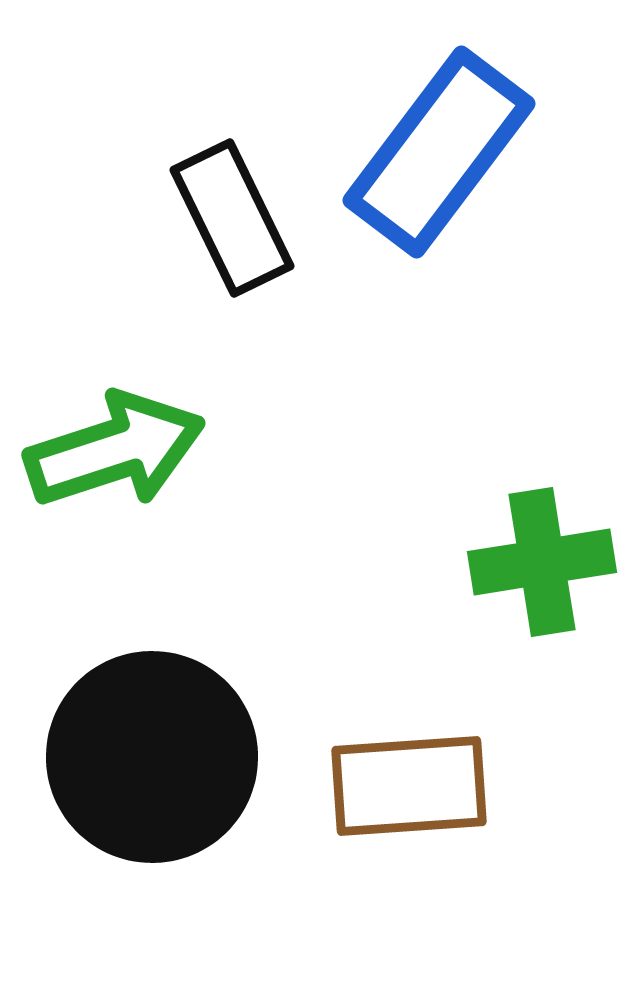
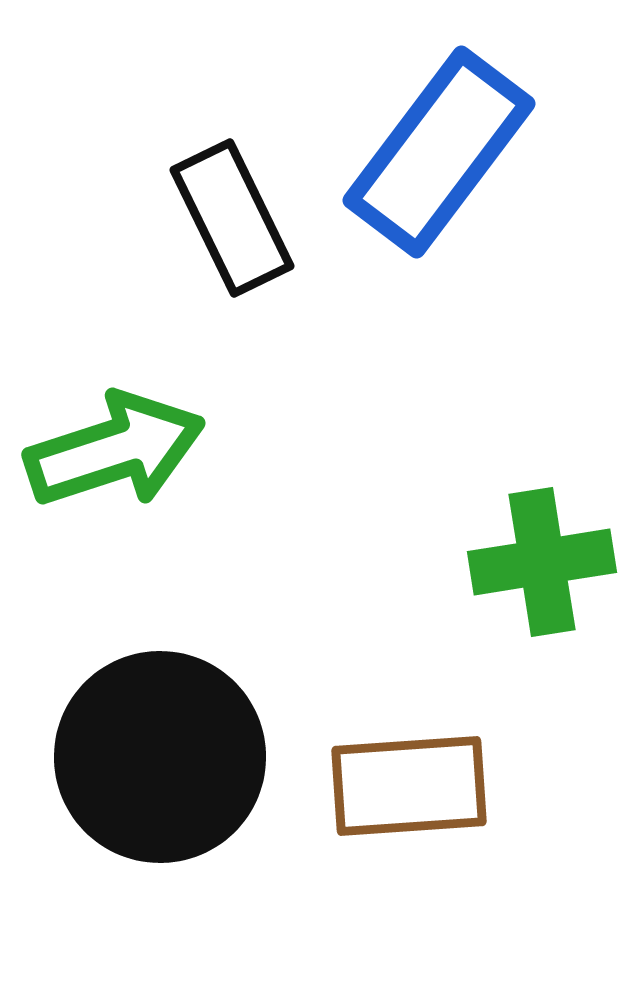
black circle: moved 8 px right
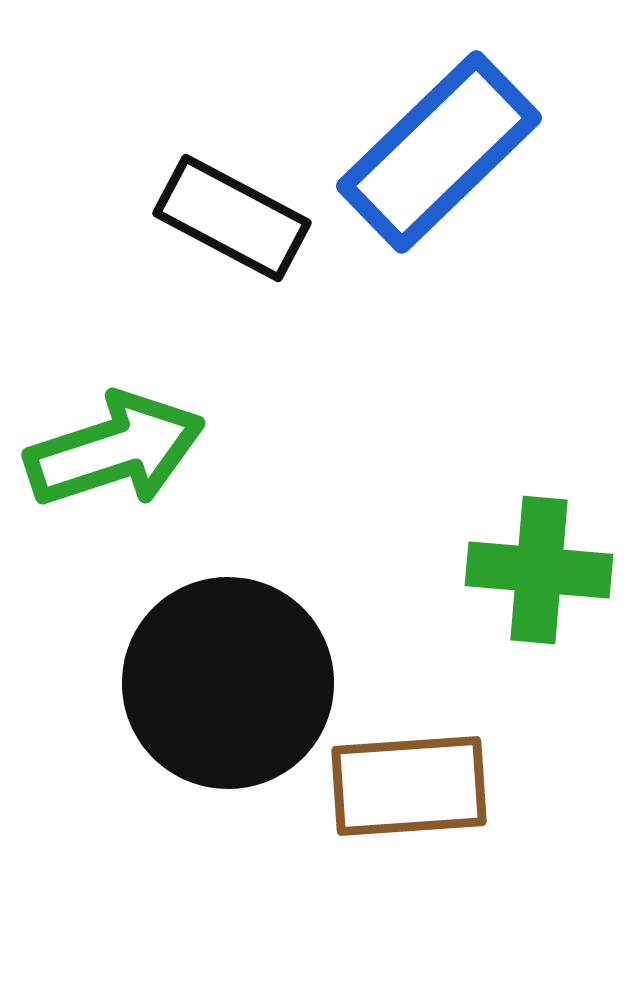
blue rectangle: rotated 9 degrees clockwise
black rectangle: rotated 36 degrees counterclockwise
green cross: moved 3 px left, 8 px down; rotated 14 degrees clockwise
black circle: moved 68 px right, 74 px up
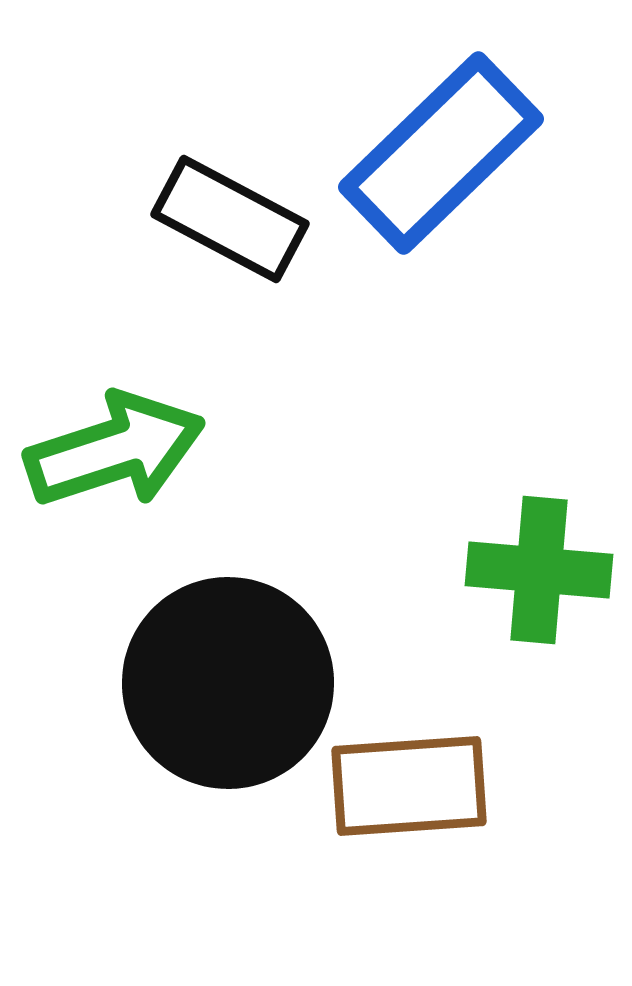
blue rectangle: moved 2 px right, 1 px down
black rectangle: moved 2 px left, 1 px down
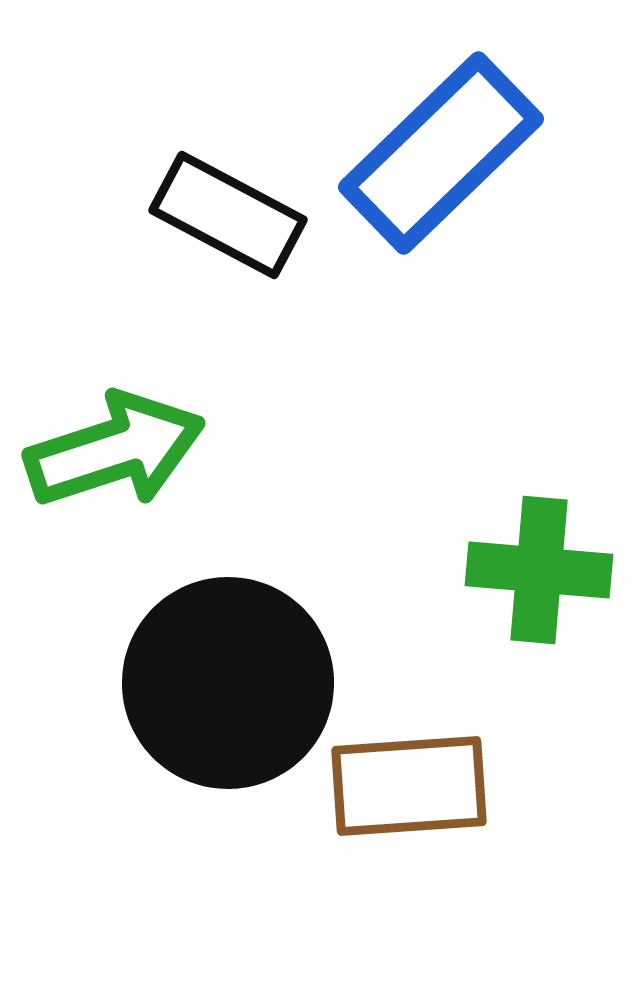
black rectangle: moved 2 px left, 4 px up
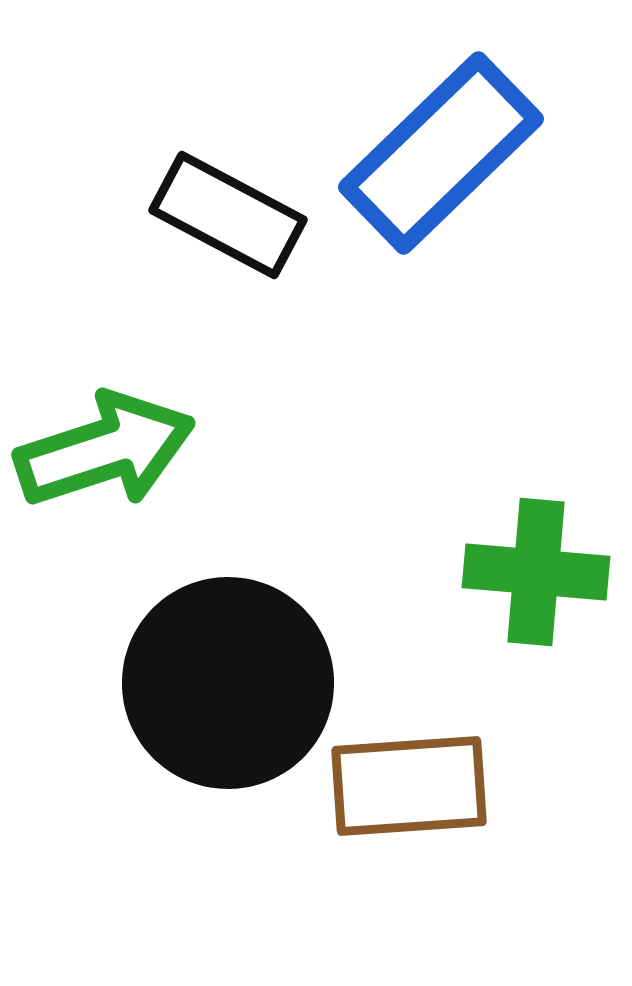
green arrow: moved 10 px left
green cross: moved 3 px left, 2 px down
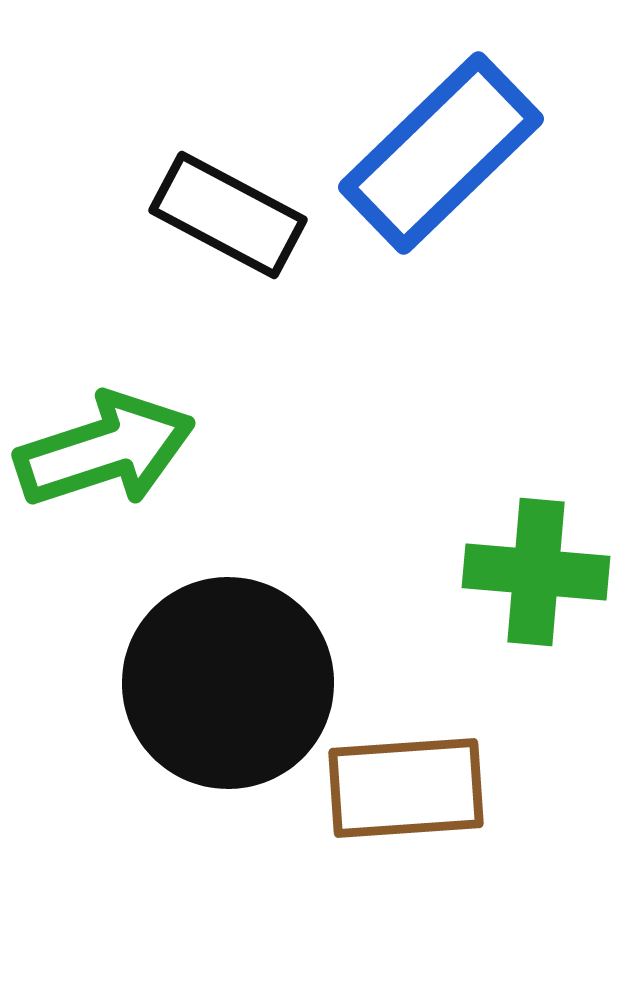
brown rectangle: moved 3 px left, 2 px down
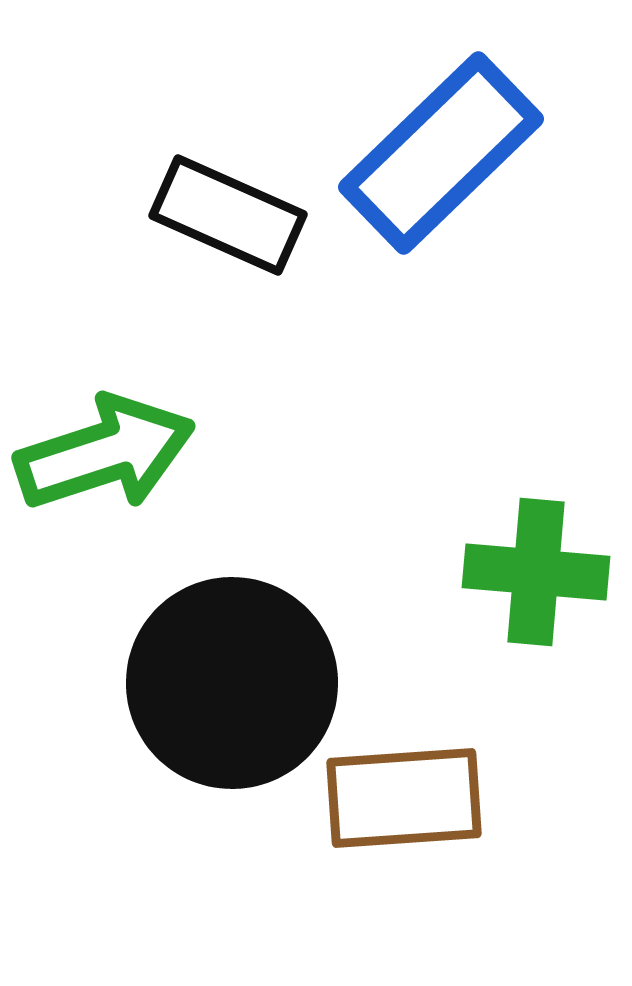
black rectangle: rotated 4 degrees counterclockwise
green arrow: moved 3 px down
black circle: moved 4 px right
brown rectangle: moved 2 px left, 10 px down
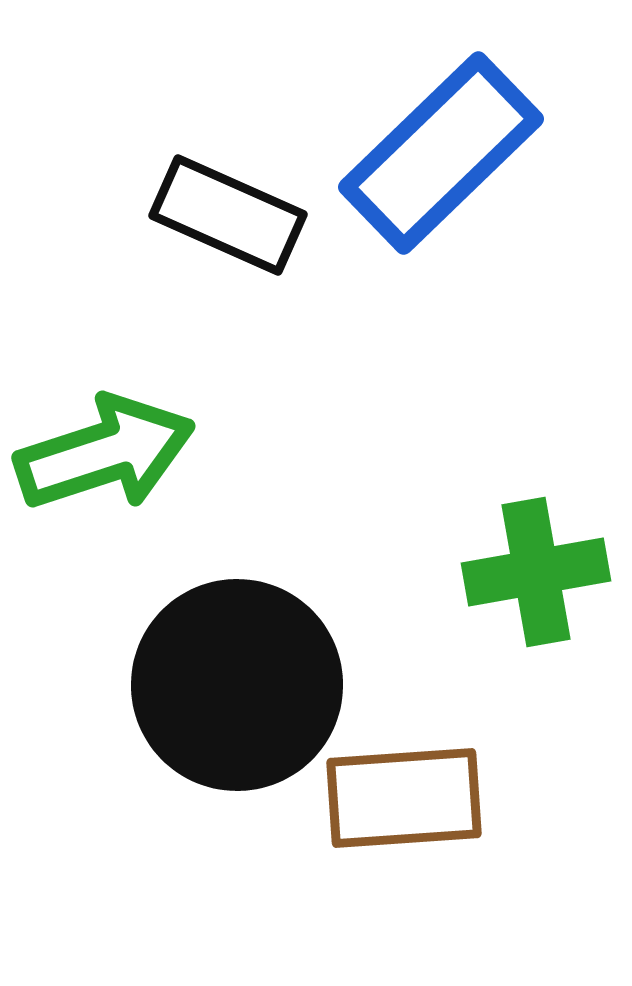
green cross: rotated 15 degrees counterclockwise
black circle: moved 5 px right, 2 px down
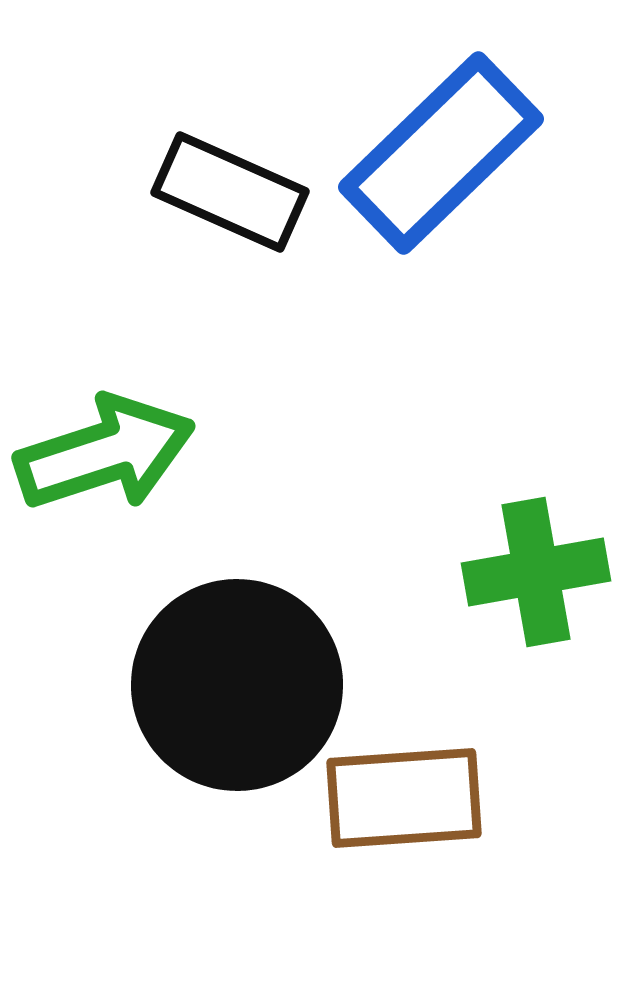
black rectangle: moved 2 px right, 23 px up
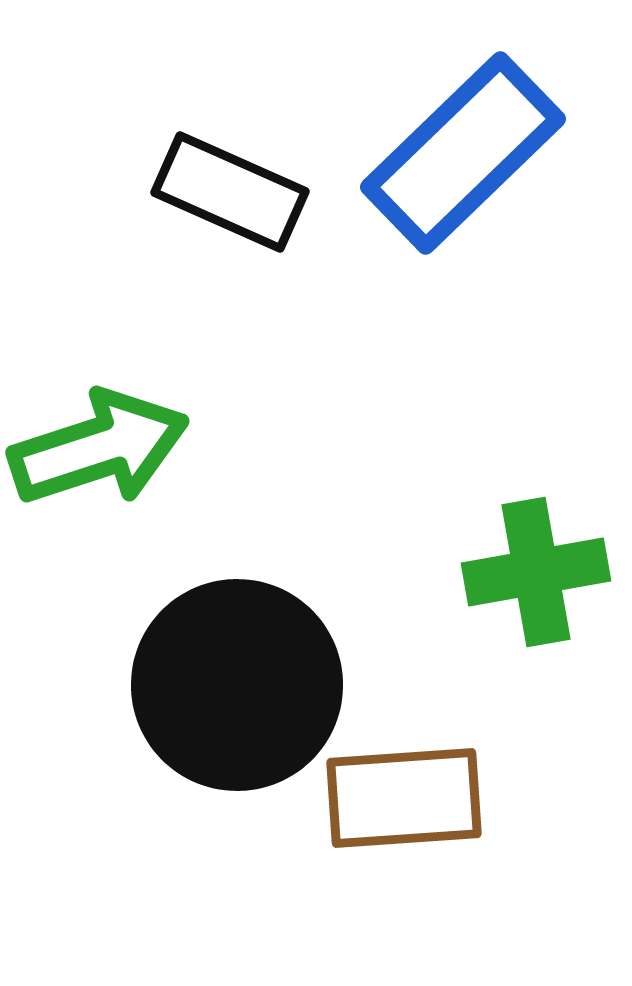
blue rectangle: moved 22 px right
green arrow: moved 6 px left, 5 px up
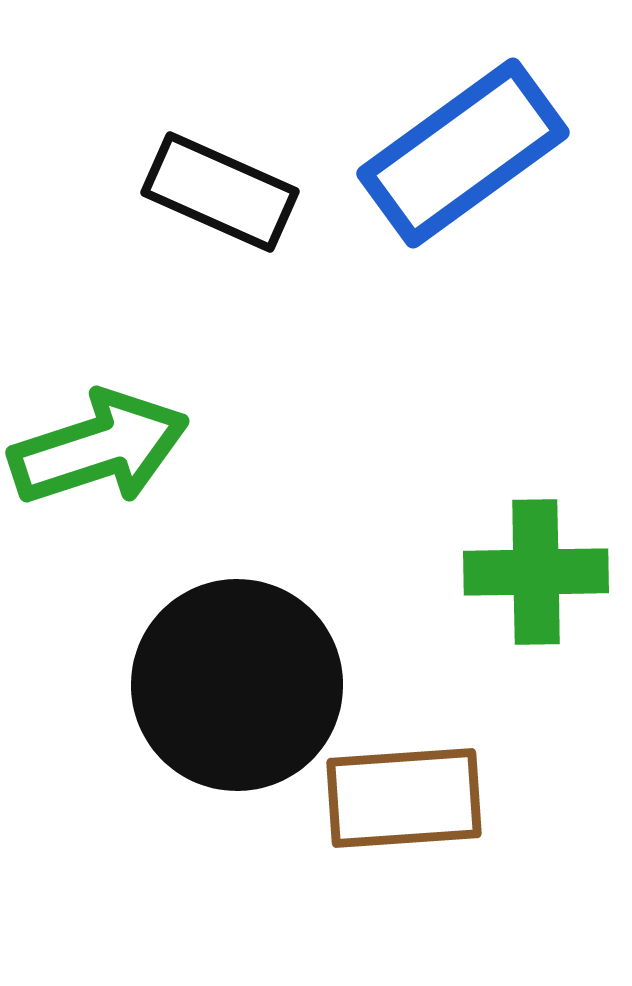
blue rectangle: rotated 8 degrees clockwise
black rectangle: moved 10 px left
green cross: rotated 9 degrees clockwise
